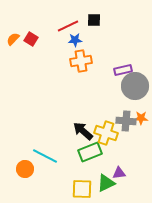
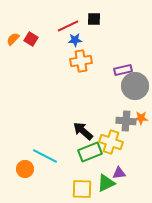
black square: moved 1 px up
yellow cross: moved 5 px right, 9 px down
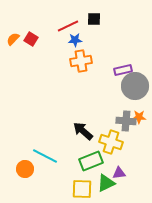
orange star: moved 2 px left, 1 px up
green rectangle: moved 1 px right, 9 px down
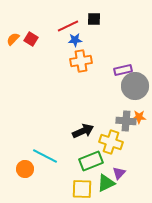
black arrow: rotated 115 degrees clockwise
purple triangle: rotated 40 degrees counterclockwise
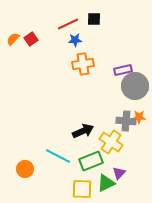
red line: moved 2 px up
red square: rotated 24 degrees clockwise
orange cross: moved 2 px right, 3 px down
yellow cross: rotated 15 degrees clockwise
cyan line: moved 13 px right
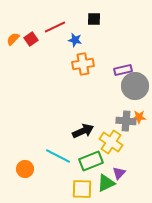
red line: moved 13 px left, 3 px down
blue star: rotated 16 degrees clockwise
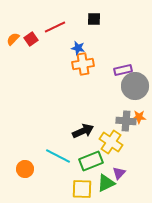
blue star: moved 3 px right, 8 px down
